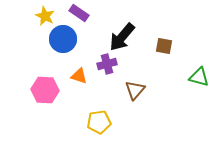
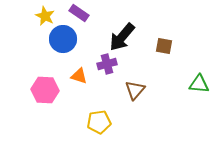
green triangle: moved 7 px down; rotated 10 degrees counterclockwise
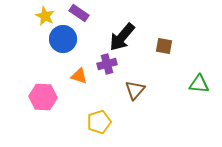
pink hexagon: moved 2 px left, 7 px down
yellow pentagon: rotated 10 degrees counterclockwise
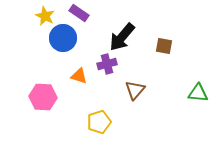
blue circle: moved 1 px up
green triangle: moved 1 px left, 9 px down
